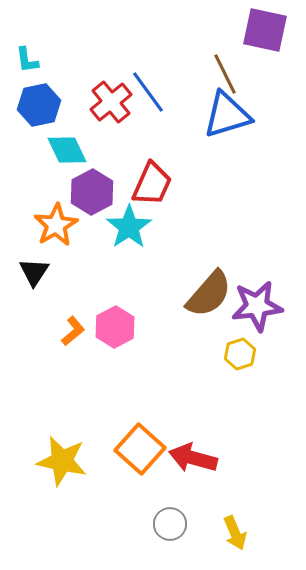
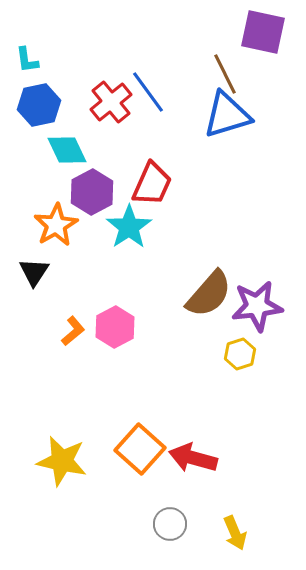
purple square: moved 2 px left, 2 px down
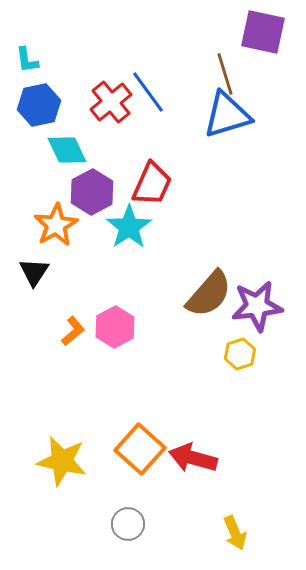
brown line: rotated 9 degrees clockwise
gray circle: moved 42 px left
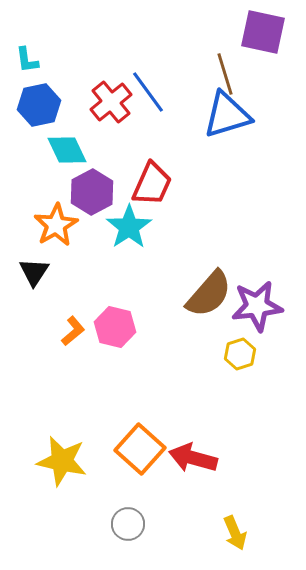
pink hexagon: rotated 18 degrees counterclockwise
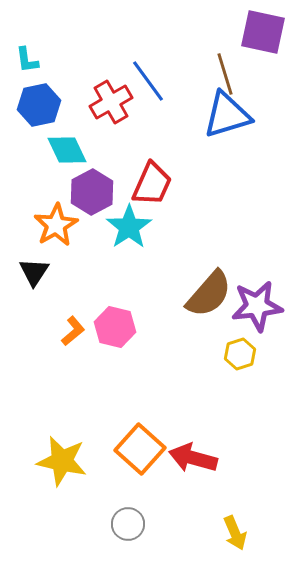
blue line: moved 11 px up
red cross: rotated 9 degrees clockwise
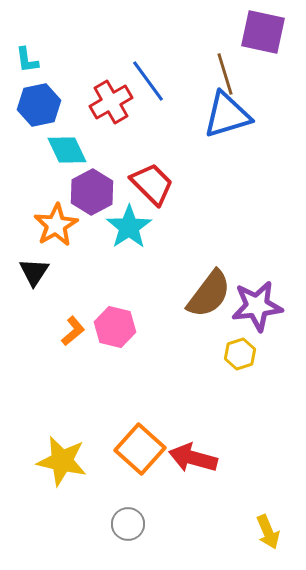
red trapezoid: rotated 69 degrees counterclockwise
brown semicircle: rotated 4 degrees counterclockwise
yellow arrow: moved 33 px right, 1 px up
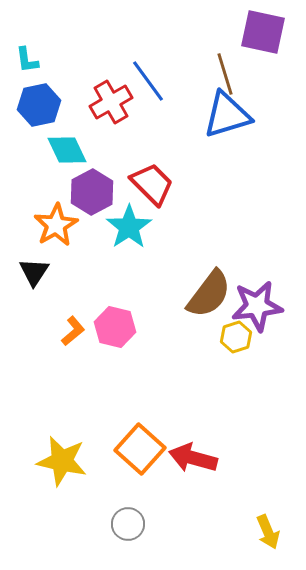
yellow hexagon: moved 4 px left, 17 px up
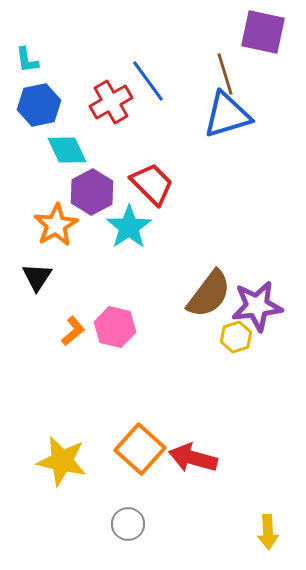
black triangle: moved 3 px right, 5 px down
yellow arrow: rotated 20 degrees clockwise
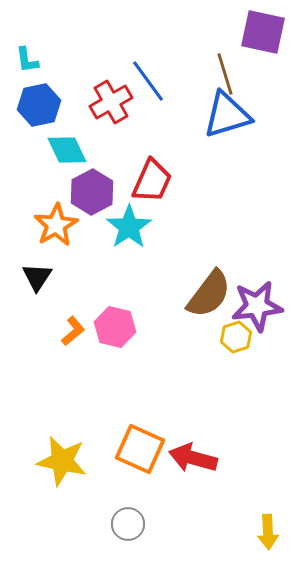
red trapezoid: moved 3 px up; rotated 69 degrees clockwise
orange square: rotated 18 degrees counterclockwise
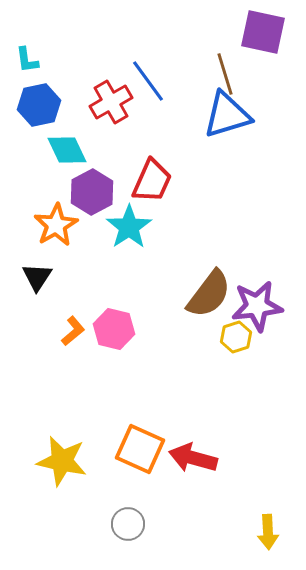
pink hexagon: moved 1 px left, 2 px down
